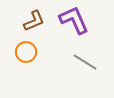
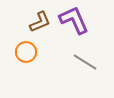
brown L-shape: moved 6 px right, 1 px down
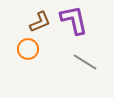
purple L-shape: rotated 12 degrees clockwise
orange circle: moved 2 px right, 3 px up
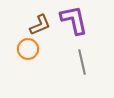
brown L-shape: moved 3 px down
gray line: moved 3 px left; rotated 45 degrees clockwise
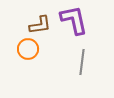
brown L-shape: rotated 15 degrees clockwise
gray line: rotated 20 degrees clockwise
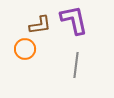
orange circle: moved 3 px left
gray line: moved 6 px left, 3 px down
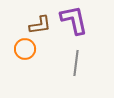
gray line: moved 2 px up
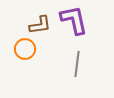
gray line: moved 1 px right, 1 px down
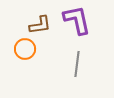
purple L-shape: moved 3 px right
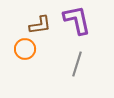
gray line: rotated 10 degrees clockwise
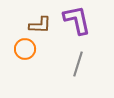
brown L-shape: rotated 10 degrees clockwise
gray line: moved 1 px right
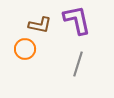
brown L-shape: rotated 10 degrees clockwise
